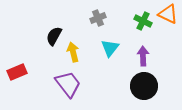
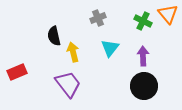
orange triangle: rotated 25 degrees clockwise
black semicircle: rotated 42 degrees counterclockwise
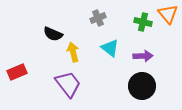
green cross: moved 1 px down; rotated 12 degrees counterclockwise
black semicircle: moved 1 px left, 2 px up; rotated 54 degrees counterclockwise
cyan triangle: rotated 30 degrees counterclockwise
purple arrow: rotated 90 degrees clockwise
black circle: moved 2 px left
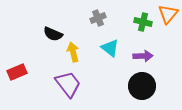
orange triangle: rotated 20 degrees clockwise
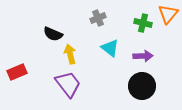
green cross: moved 1 px down
yellow arrow: moved 3 px left, 2 px down
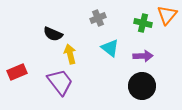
orange triangle: moved 1 px left, 1 px down
purple trapezoid: moved 8 px left, 2 px up
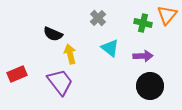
gray cross: rotated 21 degrees counterclockwise
red rectangle: moved 2 px down
black circle: moved 8 px right
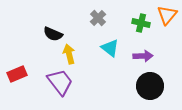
green cross: moved 2 px left
yellow arrow: moved 1 px left
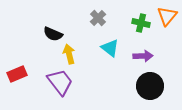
orange triangle: moved 1 px down
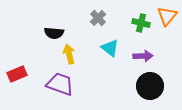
black semicircle: moved 1 px right, 1 px up; rotated 18 degrees counterclockwise
purple trapezoid: moved 2 px down; rotated 32 degrees counterclockwise
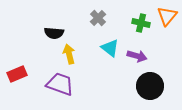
purple arrow: moved 6 px left; rotated 18 degrees clockwise
